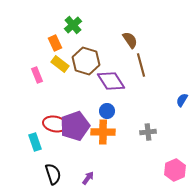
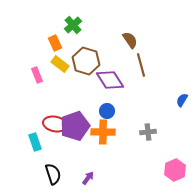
purple diamond: moved 1 px left, 1 px up
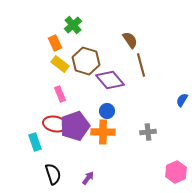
pink rectangle: moved 23 px right, 19 px down
purple diamond: rotated 8 degrees counterclockwise
pink hexagon: moved 1 px right, 2 px down
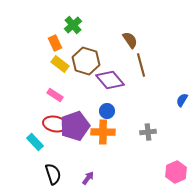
pink rectangle: moved 5 px left, 1 px down; rotated 35 degrees counterclockwise
cyan rectangle: rotated 24 degrees counterclockwise
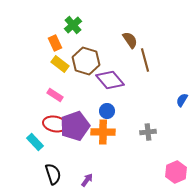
brown line: moved 4 px right, 5 px up
purple arrow: moved 1 px left, 2 px down
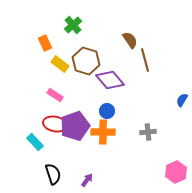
orange rectangle: moved 10 px left
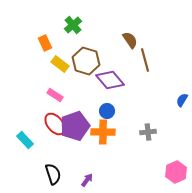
red ellipse: rotated 40 degrees clockwise
cyan rectangle: moved 10 px left, 2 px up
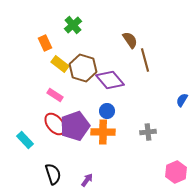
brown hexagon: moved 3 px left, 7 px down
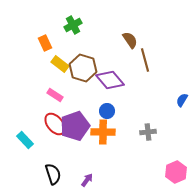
green cross: rotated 12 degrees clockwise
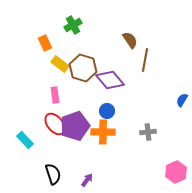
brown line: rotated 25 degrees clockwise
pink rectangle: rotated 49 degrees clockwise
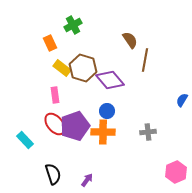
orange rectangle: moved 5 px right
yellow rectangle: moved 2 px right, 4 px down
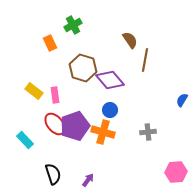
yellow rectangle: moved 28 px left, 23 px down
blue circle: moved 3 px right, 1 px up
orange cross: rotated 15 degrees clockwise
pink hexagon: rotated 20 degrees clockwise
purple arrow: moved 1 px right
